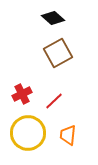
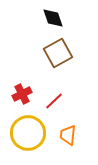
black diamond: rotated 30 degrees clockwise
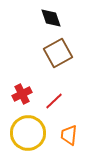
black diamond: moved 2 px left
orange trapezoid: moved 1 px right
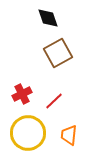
black diamond: moved 3 px left
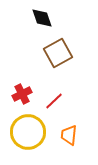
black diamond: moved 6 px left
yellow circle: moved 1 px up
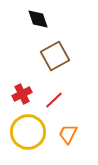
black diamond: moved 4 px left, 1 px down
brown square: moved 3 px left, 3 px down
red line: moved 1 px up
orange trapezoid: moved 1 px left, 1 px up; rotated 20 degrees clockwise
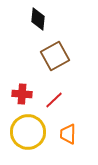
black diamond: rotated 25 degrees clockwise
red cross: rotated 30 degrees clockwise
orange trapezoid: rotated 25 degrees counterclockwise
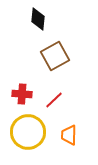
orange trapezoid: moved 1 px right, 1 px down
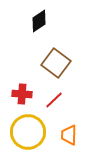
black diamond: moved 1 px right, 2 px down; rotated 50 degrees clockwise
brown square: moved 1 px right, 7 px down; rotated 24 degrees counterclockwise
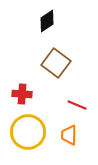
black diamond: moved 8 px right
red line: moved 23 px right, 5 px down; rotated 66 degrees clockwise
